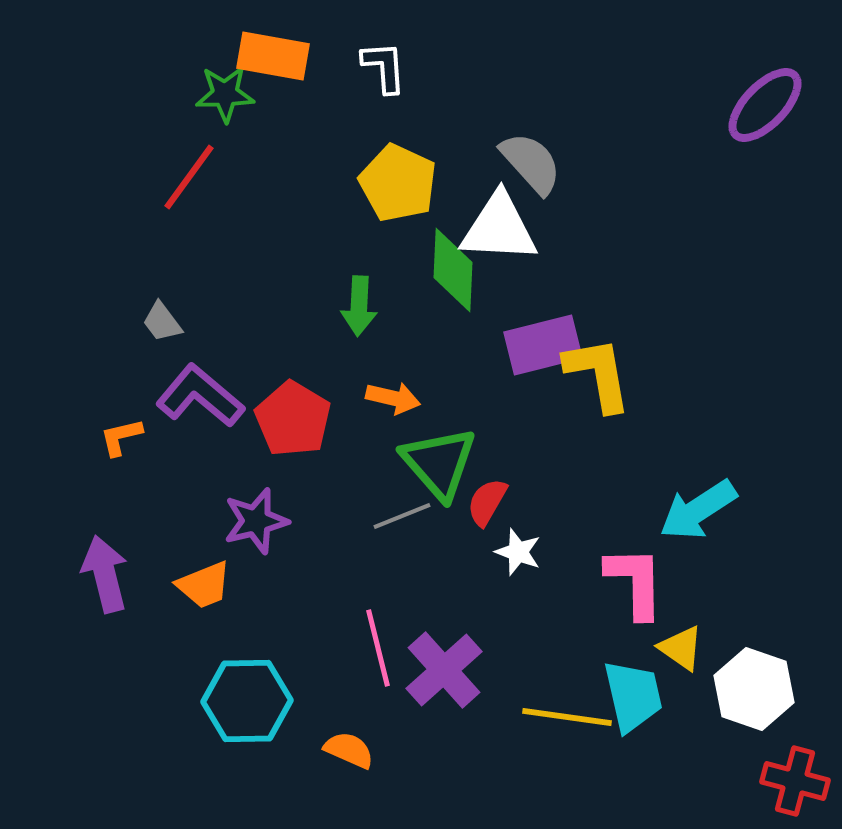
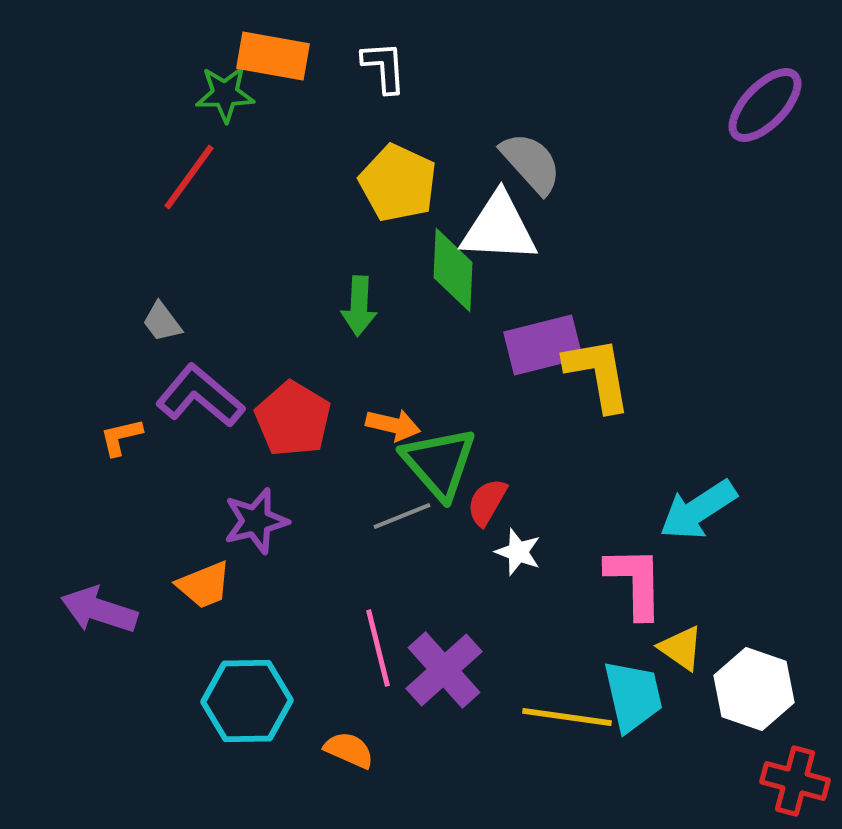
orange arrow: moved 27 px down
purple arrow: moved 6 px left, 36 px down; rotated 58 degrees counterclockwise
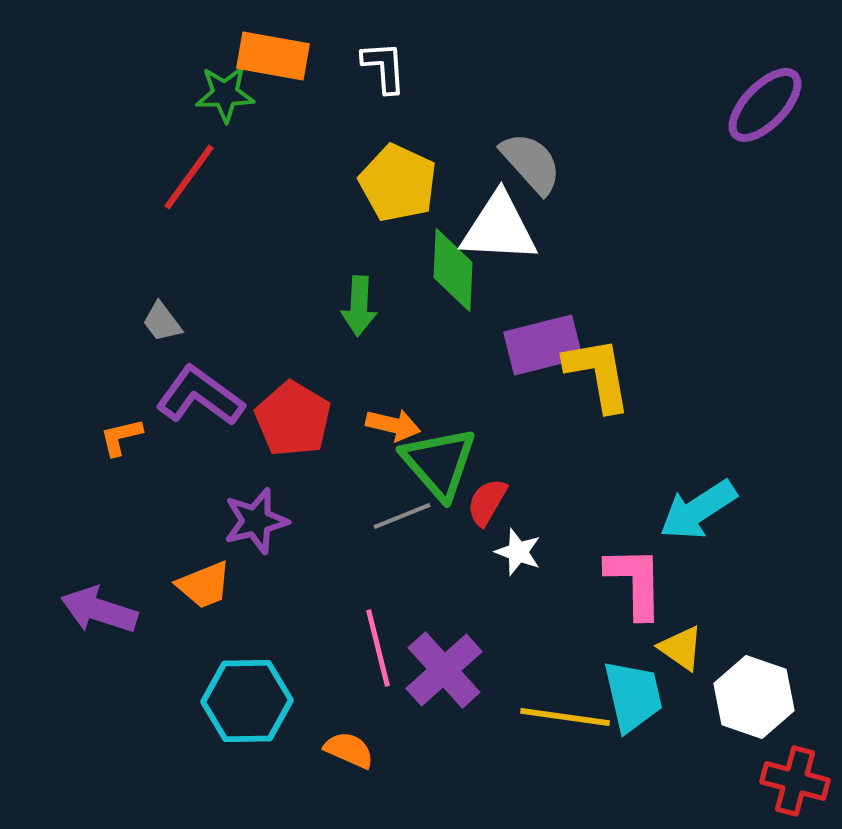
purple L-shape: rotated 4 degrees counterclockwise
white hexagon: moved 8 px down
yellow line: moved 2 px left
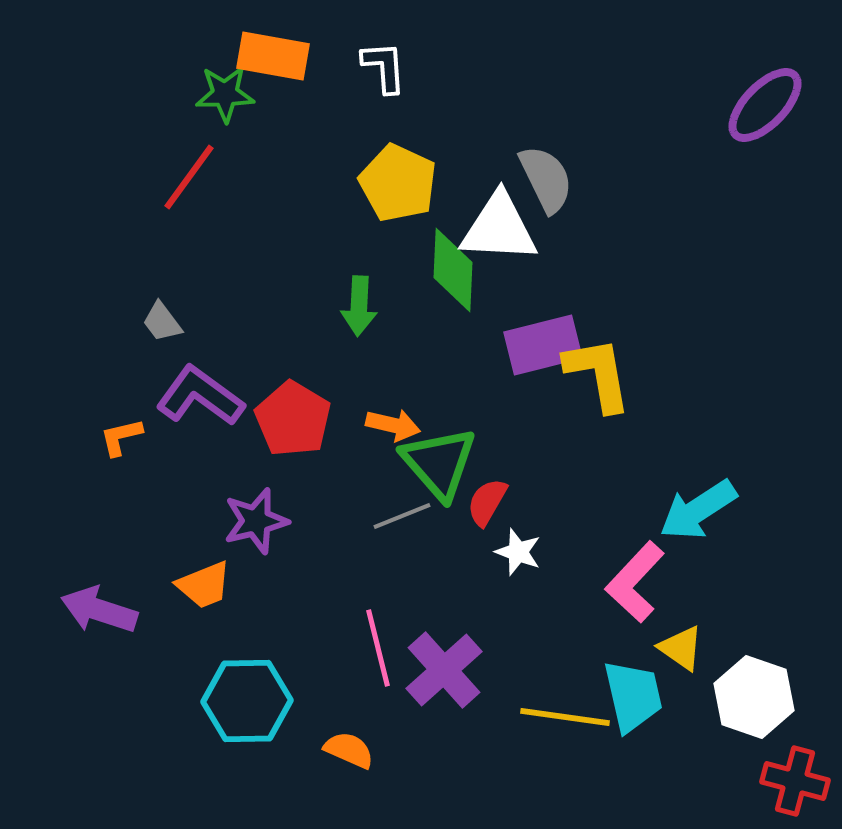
gray semicircle: moved 15 px right, 16 px down; rotated 16 degrees clockwise
pink L-shape: rotated 136 degrees counterclockwise
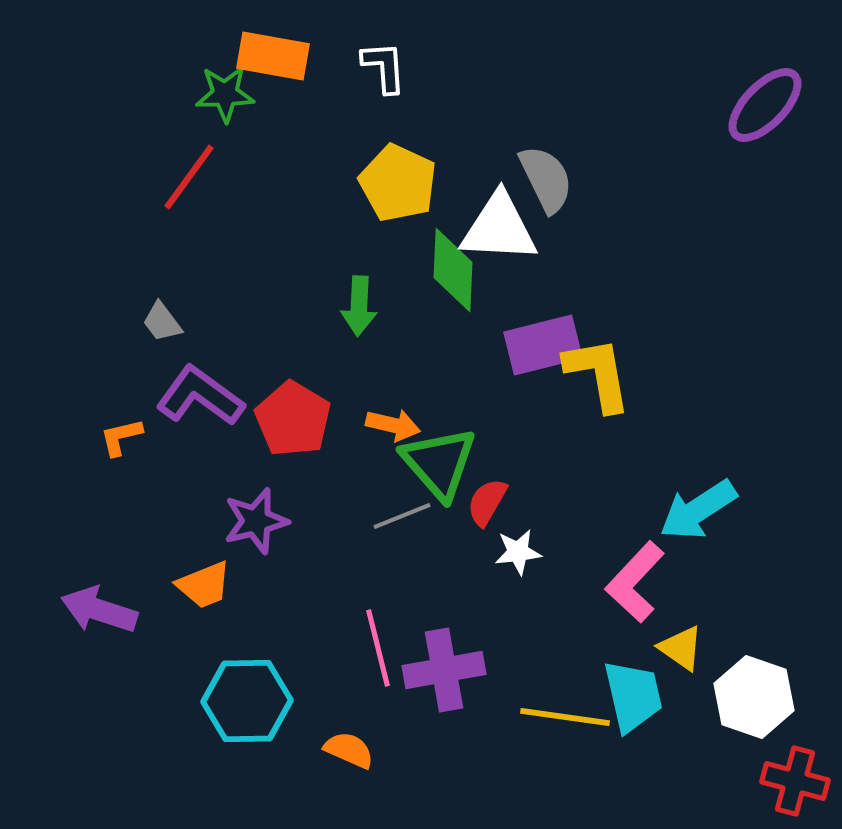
white star: rotated 27 degrees counterclockwise
purple cross: rotated 32 degrees clockwise
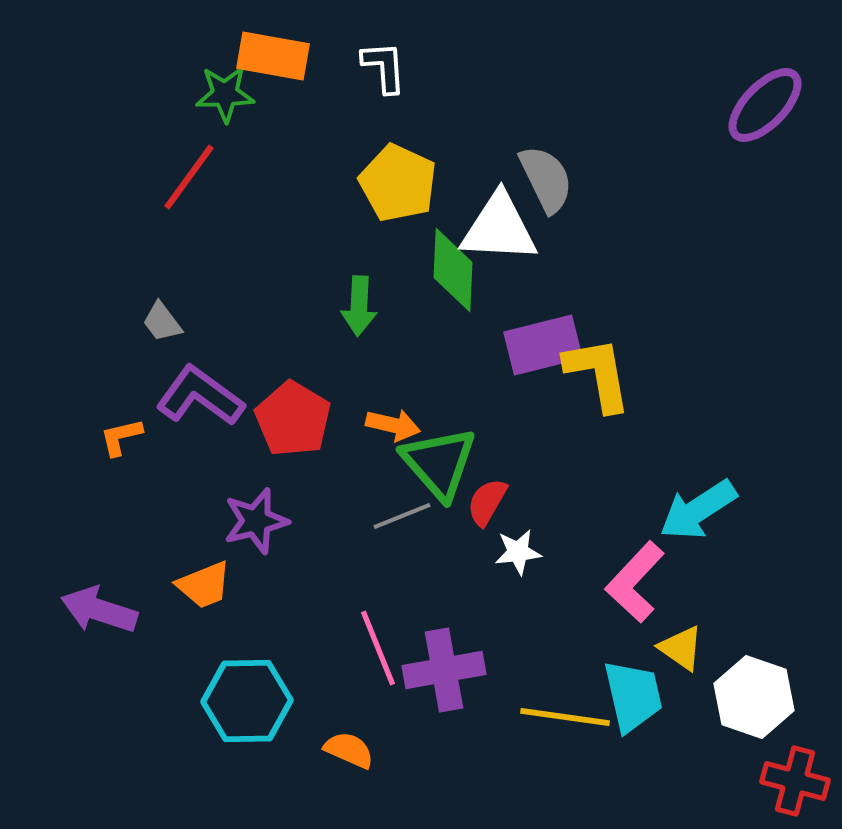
pink line: rotated 8 degrees counterclockwise
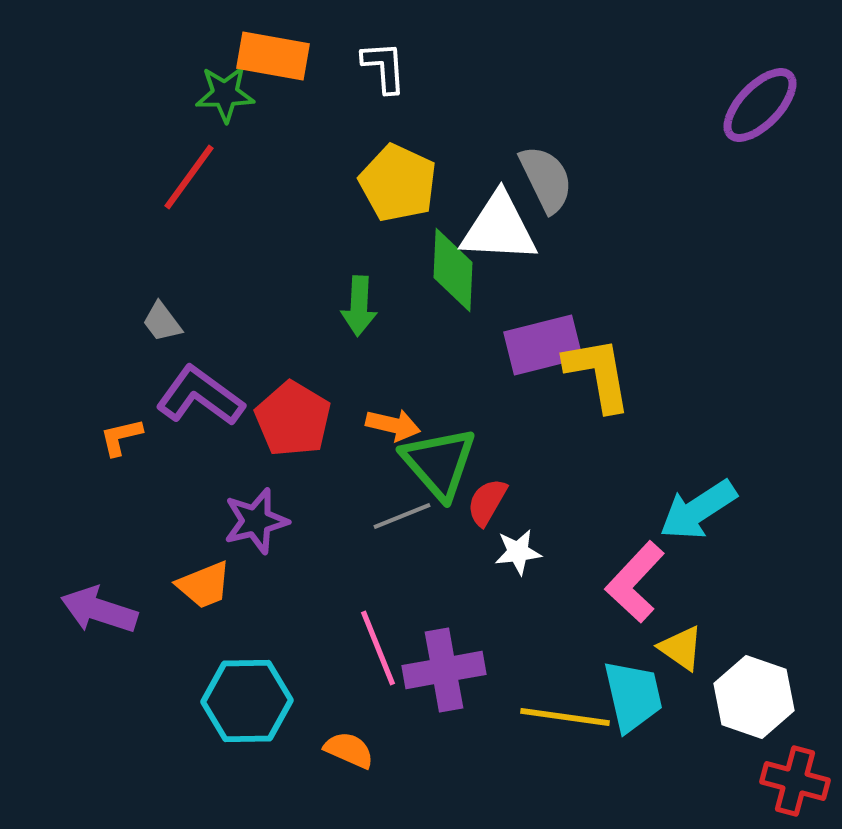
purple ellipse: moved 5 px left
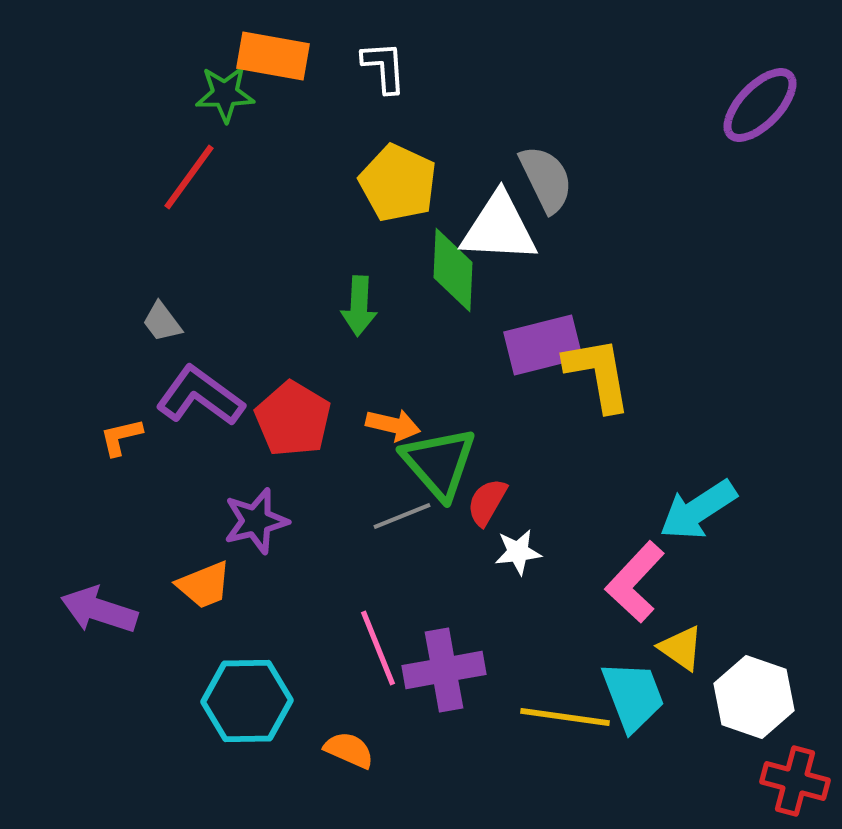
cyan trapezoid: rotated 8 degrees counterclockwise
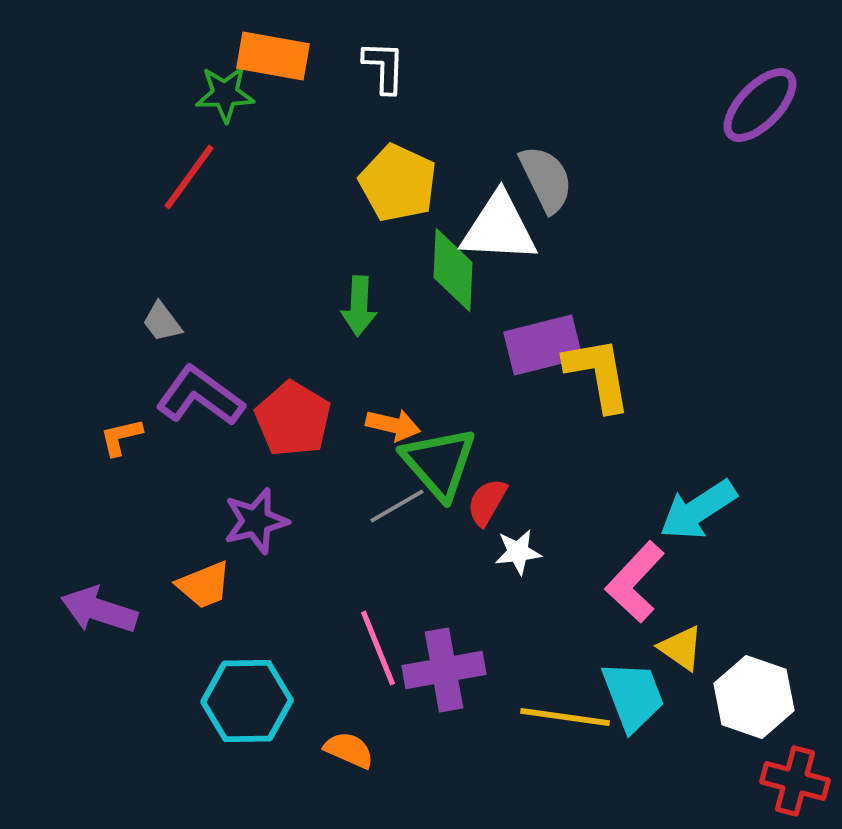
white L-shape: rotated 6 degrees clockwise
gray line: moved 5 px left, 10 px up; rotated 8 degrees counterclockwise
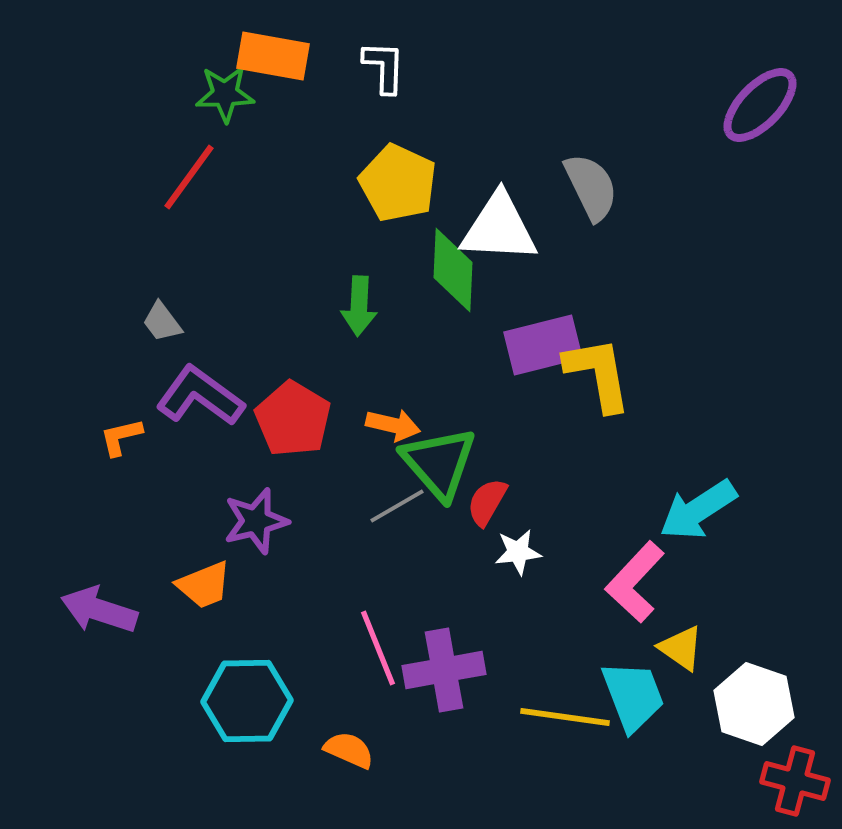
gray semicircle: moved 45 px right, 8 px down
white hexagon: moved 7 px down
